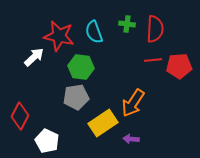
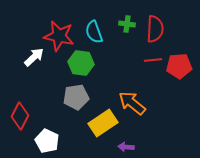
green hexagon: moved 4 px up
orange arrow: moved 1 px left; rotated 96 degrees clockwise
purple arrow: moved 5 px left, 8 px down
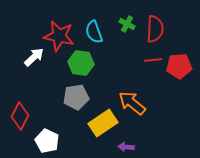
green cross: rotated 21 degrees clockwise
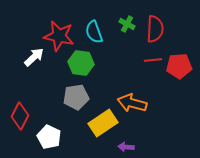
orange arrow: rotated 24 degrees counterclockwise
white pentagon: moved 2 px right, 4 px up
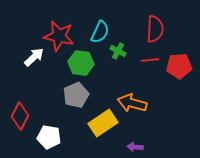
green cross: moved 9 px left, 27 px down
cyan semicircle: moved 6 px right; rotated 135 degrees counterclockwise
red line: moved 3 px left
gray pentagon: moved 2 px up; rotated 15 degrees counterclockwise
white pentagon: rotated 15 degrees counterclockwise
purple arrow: moved 9 px right
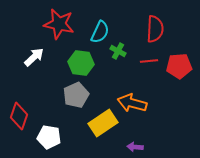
red star: moved 12 px up
red line: moved 1 px left, 1 px down
red diamond: moved 1 px left; rotated 8 degrees counterclockwise
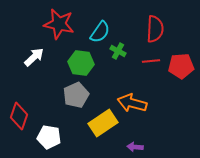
cyan semicircle: rotated 10 degrees clockwise
red line: moved 2 px right
red pentagon: moved 2 px right
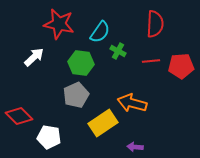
red semicircle: moved 5 px up
red diamond: rotated 64 degrees counterclockwise
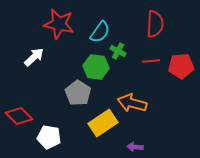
green hexagon: moved 15 px right, 4 px down
gray pentagon: moved 2 px right, 2 px up; rotated 15 degrees counterclockwise
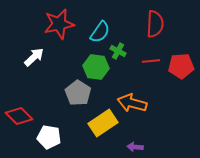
red star: rotated 24 degrees counterclockwise
